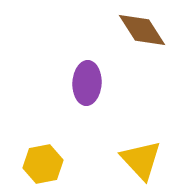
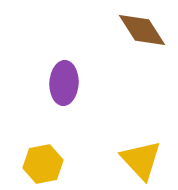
purple ellipse: moved 23 px left
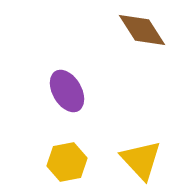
purple ellipse: moved 3 px right, 8 px down; rotated 33 degrees counterclockwise
yellow hexagon: moved 24 px right, 2 px up
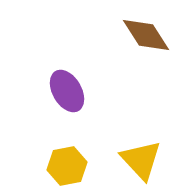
brown diamond: moved 4 px right, 5 px down
yellow hexagon: moved 4 px down
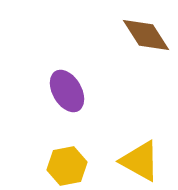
yellow triangle: moved 1 px left, 1 px down; rotated 18 degrees counterclockwise
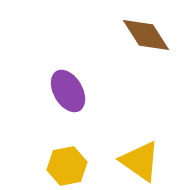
purple ellipse: moved 1 px right
yellow triangle: rotated 6 degrees clockwise
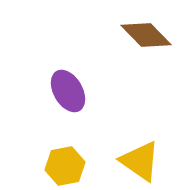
brown diamond: rotated 12 degrees counterclockwise
yellow hexagon: moved 2 px left
